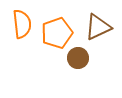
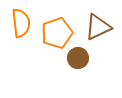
orange semicircle: moved 1 px left, 1 px up
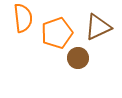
orange semicircle: moved 2 px right, 5 px up
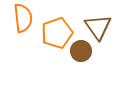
brown triangle: rotated 40 degrees counterclockwise
brown circle: moved 3 px right, 7 px up
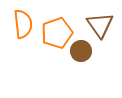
orange semicircle: moved 6 px down
brown triangle: moved 2 px right, 2 px up
